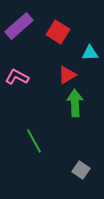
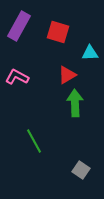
purple rectangle: rotated 20 degrees counterclockwise
red square: rotated 15 degrees counterclockwise
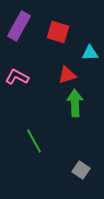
red triangle: rotated 12 degrees clockwise
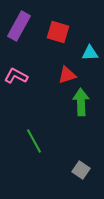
pink L-shape: moved 1 px left, 1 px up
green arrow: moved 6 px right, 1 px up
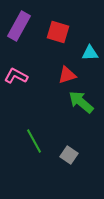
green arrow: rotated 48 degrees counterclockwise
gray square: moved 12 px left, 15 px up
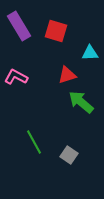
purple rectangle: rotated 60 degrees counterclockwise
red square: moved 2 px left, 1 px up
pink L-shape: moved 1 px down
green line: moved 1 px down
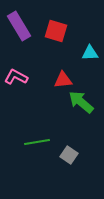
red triangle: moved 4 px left, 5 px down; rotated 12 degrees clockwise
green line: moved 3 px right; rotated 70 degrees counterclockwise
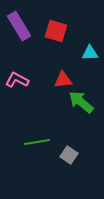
pink L-shape: moved 1 px right, 3 px down
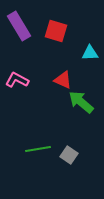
red triangle: rotated 30 degrees clockwise
green line: moved 1 px right, 7 px down
